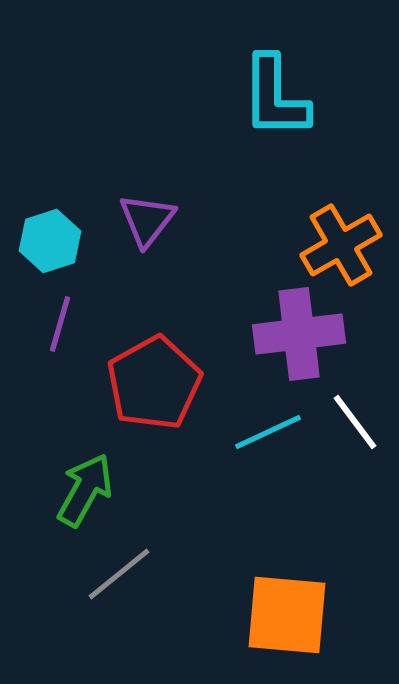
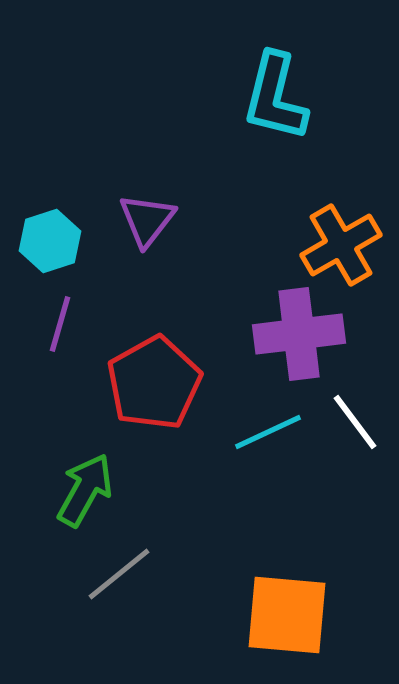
cyan L-shape: rotated 14 degrees clockwise
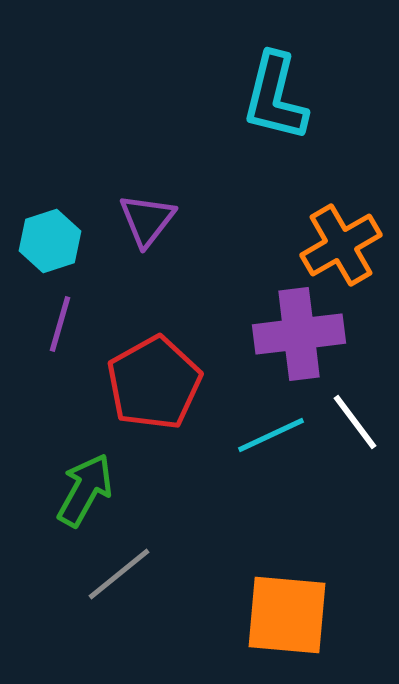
cyan line: moved 3 px right, 3 px down
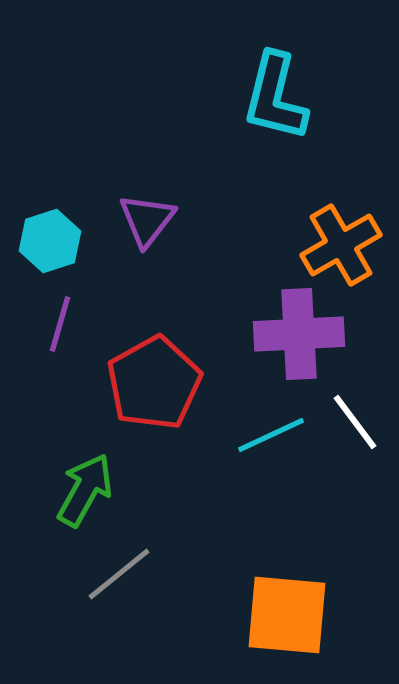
purple cross: rotated 4 degrees clockwise
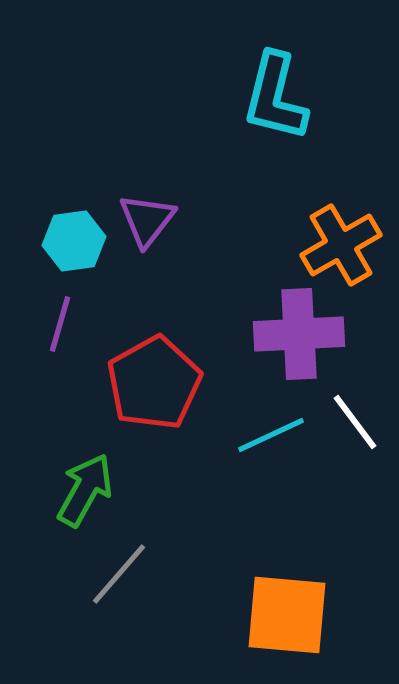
cyan hexagon: moved 24 px right; rotated 10 degrees clockwise
gray line: rotated 10 degrees counterclockwise
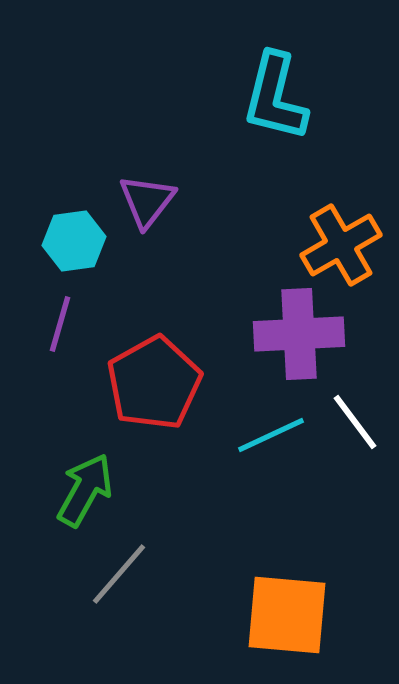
purple triangle: moved 19 px up
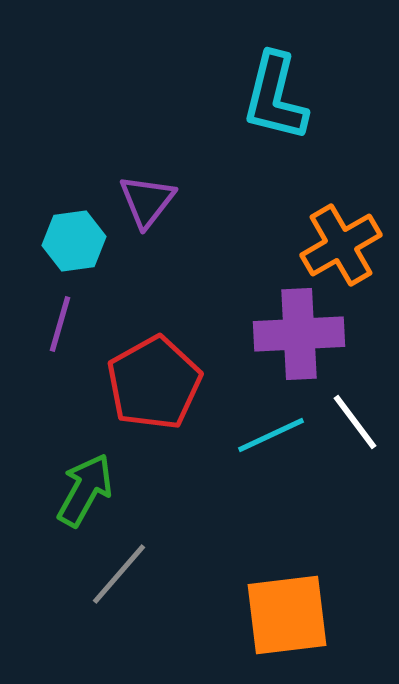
orange square: rotated 12 degrees counterclockwise
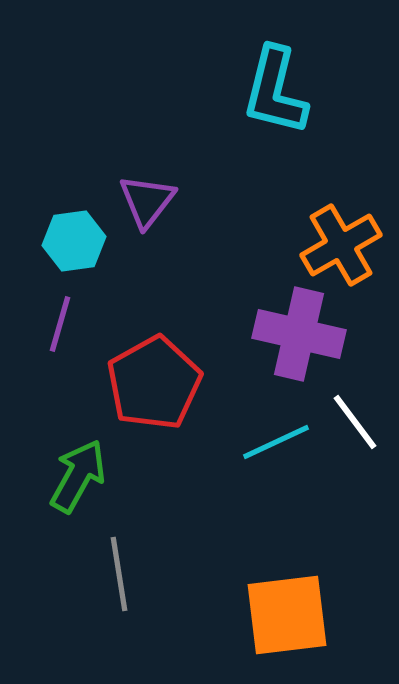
cyan L-shape: moved 6 px up
purple cross: rotated 16 degrees clockwise
cyan line: moved 5 px right, 7 px down
green arrow: moved 7 px left, 14 px up
gray line: rotated 50 degrees counterclockwise
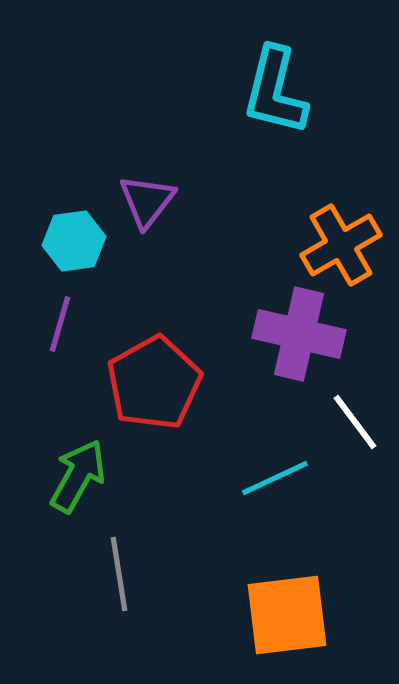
cyan line: moved 1 px left, 36 px down
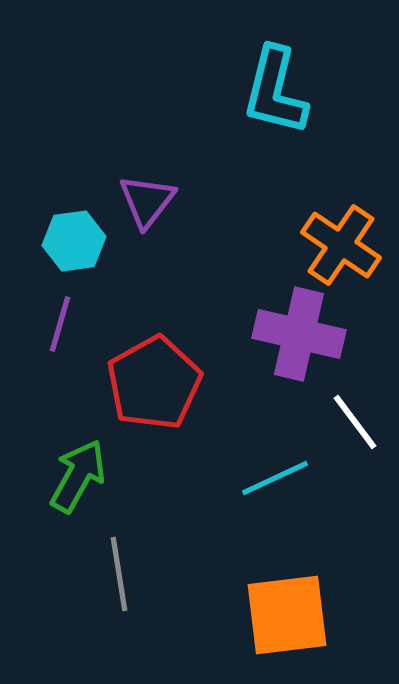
orange cross: rotated 26 degrees counterclockwise
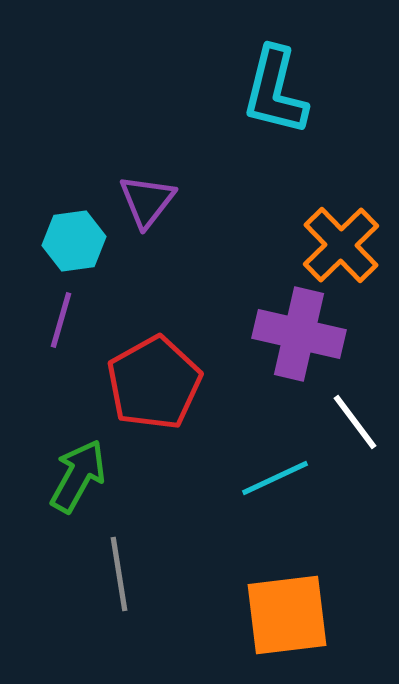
orange cross: rotated 12 degrees clockwise
purple line: moved 1 px right, 4 px up
